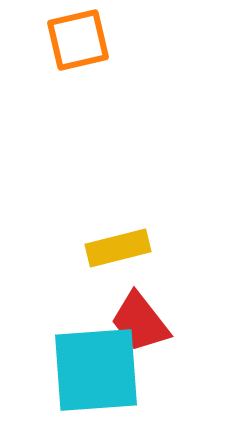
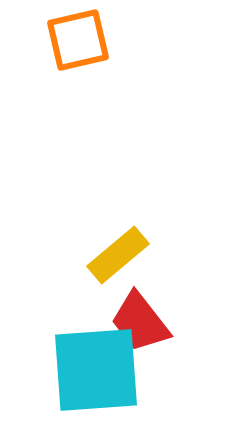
yellow rectangle: moved 7 px down; rotated 26 degrees counterclockwise
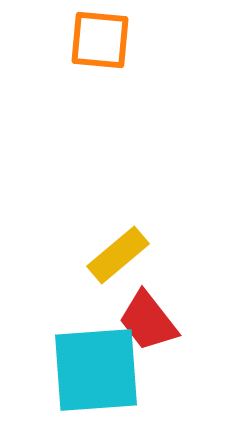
orange square: moved 22 px right; rotated 18 degrees clockwise
red trapezoid: moved 8 px right, 1 px up
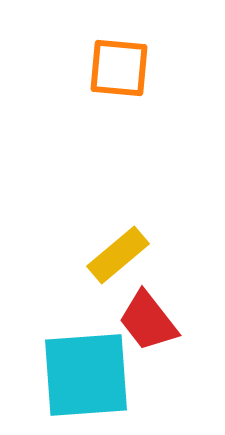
orange square: moved 19 px right, 28 px down
cyan square: moved 10 px left, 5 px down
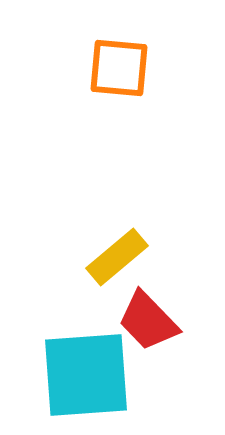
yellow rectangle: moved 1 px left, 2 px down
red trapezoid: rotated 6 degrees counterclockwise
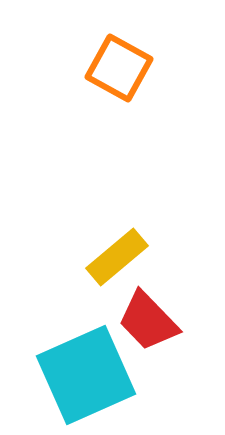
orange square: rotated 24 degrees clockwise
cyan square: rotated 20 degrees counterclockwise
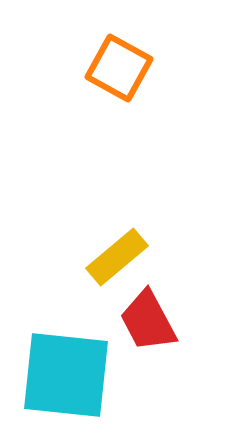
red trapezoid: rotated 16 degrees clockwise
cyan square: moved 20 px left; rotated 30 degrees clockwise
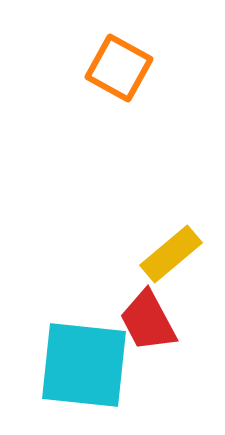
yellow rectangle: moved 54 px right, 3 px up
cyan square: moved 18 px right, 10 px up
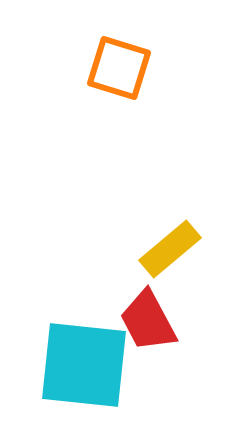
orange square: rotated 12 degrees counterclockwise
yellow rectangle: moved 1 px left, 5 px up
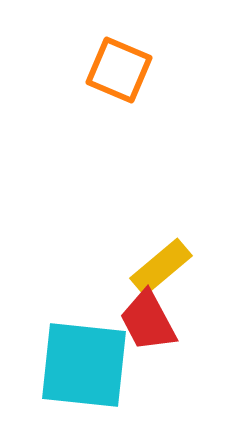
orange square: moved 2 px down; rotated 6 degrees clockwise
yellow rectangle: moved 9 px left, 18 px down
